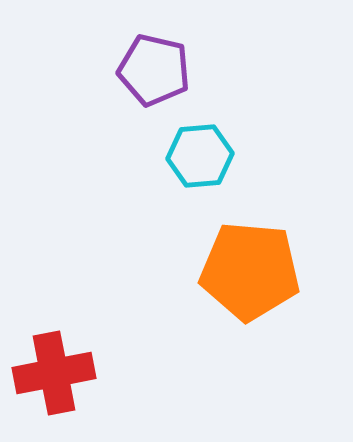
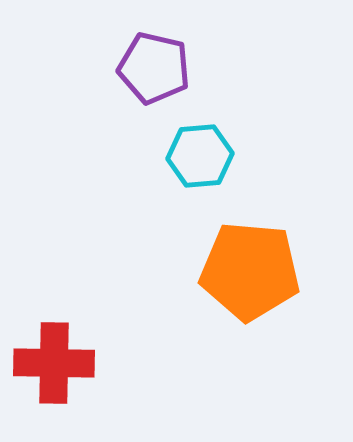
purple pentagon: moved 2 px up
red cross: moved 10 px up; rotated 12 degrees clockwise
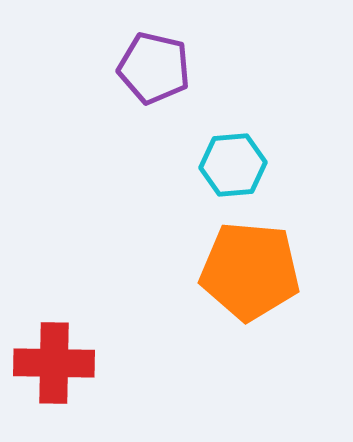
cyan hexagon: moved 33 px right, 9 px down
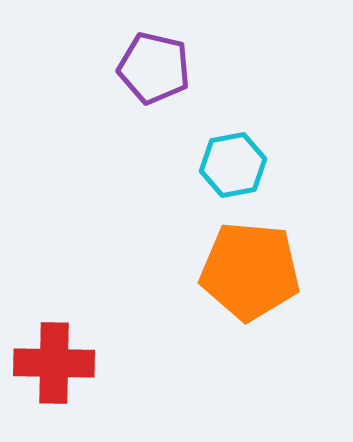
cyan hexagon: rotated 6 degrees counterclockwise
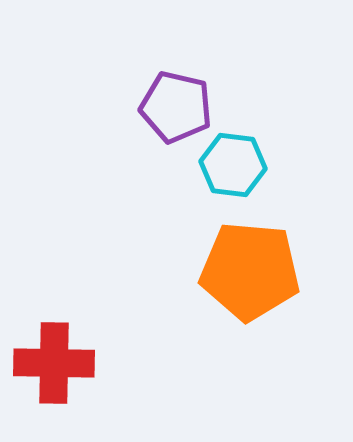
purple pentagon: moved 22 px right, 39 px down
cyan hexagon: rotated 18 degrees clockwise
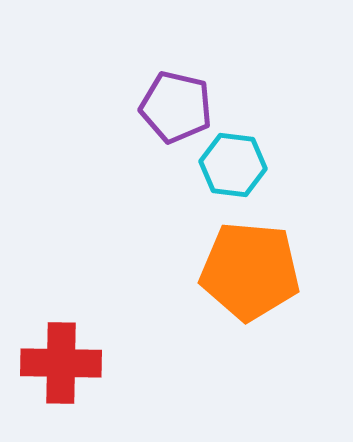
red cross: moved 7 px right
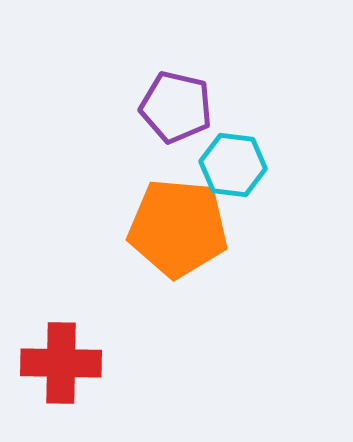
orange pentagon: moved 72 px left, 43 px up
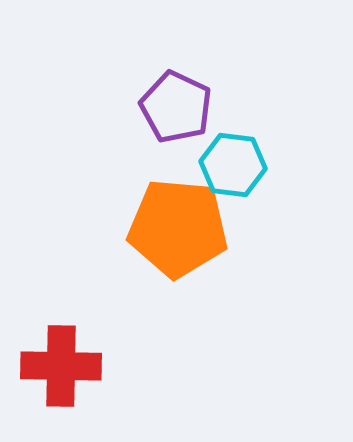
purple pentagon: rotated 12 degrees clockwise
red cross: moved 3 px down
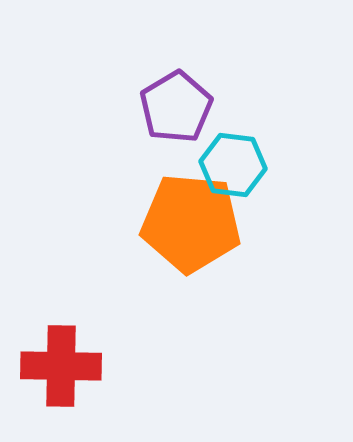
purple pentagon: rotated 16 degrees clockwise
orange pentagon: moved 13 px right, 5 px up
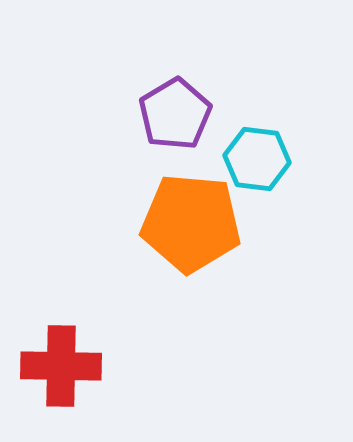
purple pentagon: moved 1 px left, 7 px down
cyan hexagon: moved 24 px right, 6 px up
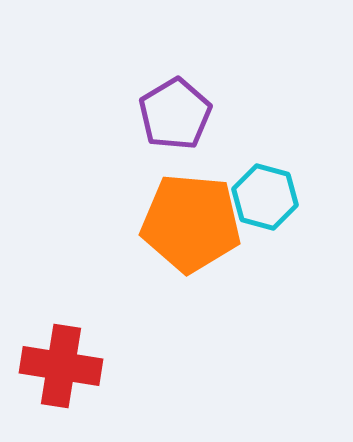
cyan hexagon: moved 8 px right, 38 px down; rotated 8 degrees clockwise
red cross: rotated 8 degrees clockwise
